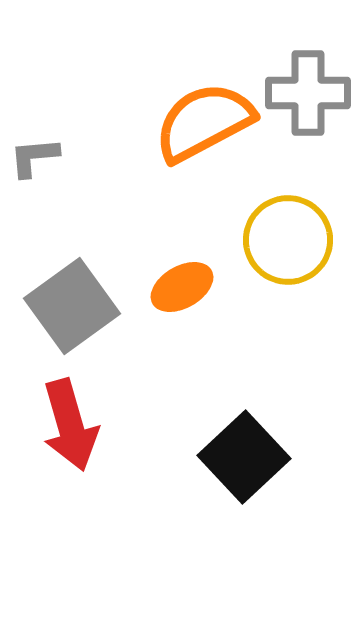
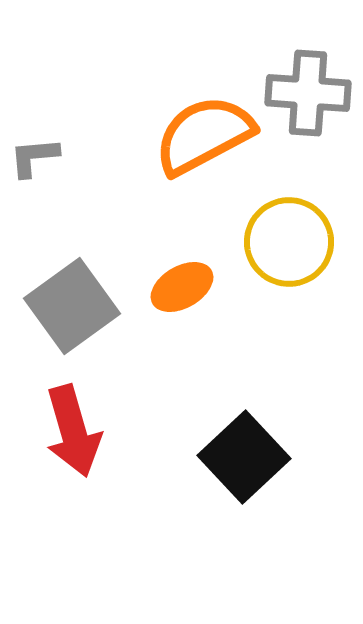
gray cross: rotated 4 degrees clockwise
orange semicircle: moved 13 px down
yellow circle: moved 1 px right, 2 px down
red arrow: moved 3 px right, 6 px down
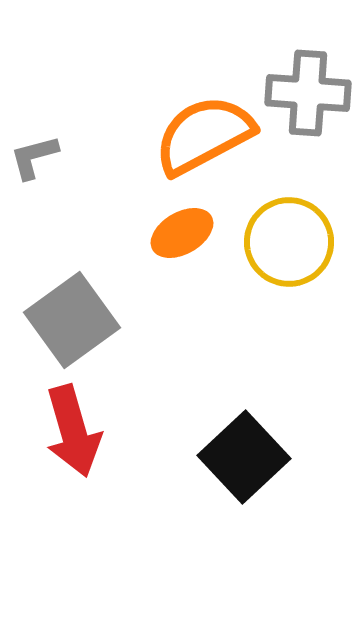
gray L-shape: rotated 10 degrees counterclockwise
orange ellipse: moved 54 px up
gray square: moved 14 px down
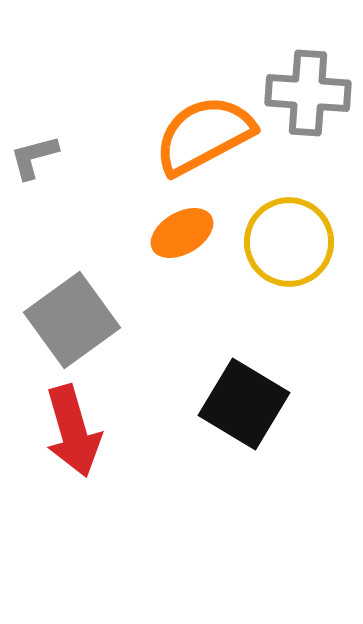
black square: moved 53 px up; rotated 16 degrees counterclockwise
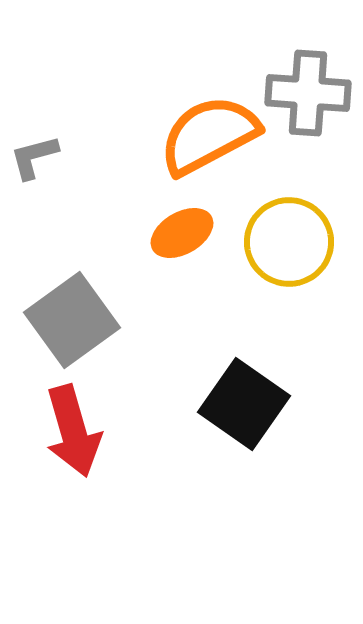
orange semicircle: moved 5 px right
black square: rotated 4 degrees clockwise
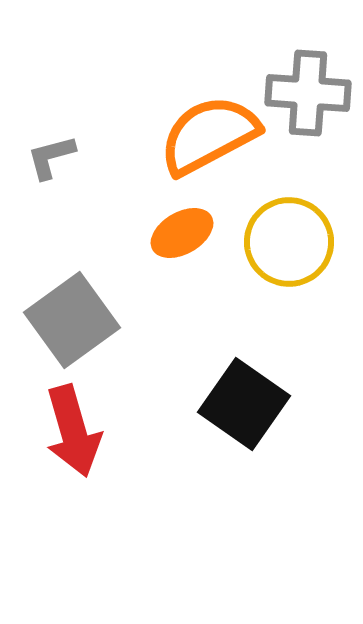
gray L-shape: moved 17 px right
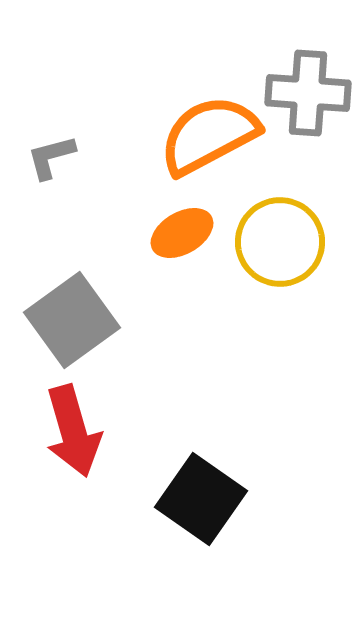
yellow circle: moved 9 px left
black square: moved 43 px left, 95 px down
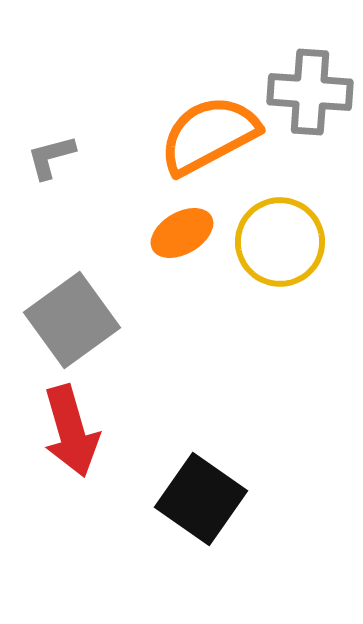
gray cross: moved 2 px right, 1 px up
red arrow: moved 2 px left
